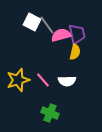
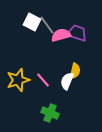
purple trapezoid: moved 1 px up; rotated 60 degrees counterclockwise
yellow semicircle: moved 19 px down
white semicircle: rotated 114 degrees clockwise
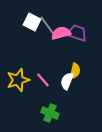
pink semicircle: moved 2 px up
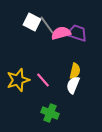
white semicircle: moved 6 px right, 4 px down
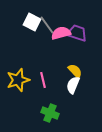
yellow semicircle: rotated 56 degrees counterclockwise
pink line: rotated 28 degrees clockwise
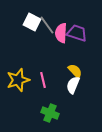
pink semicircle: rotated 72 degrees counterclockwise
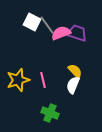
pink semicircle: rotated 66 degrees clockwise
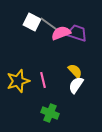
gray line: moved 2 px right, 1 px up; rotated 18 degrees counterclockwise
yellow star: moved 1 px down
white semicircle: moved 3 px right; rotated 12 degrees clockwise
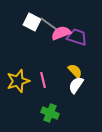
purple trapezoid: moved 4 px down
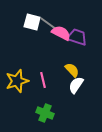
white square: rotated 12 degrees counterclockwise
pink semicircle: rotated 48 degrees clockwise
yellow semicircle: moved 3 px left, 1 px up
yellow star: moved 1 px left
green cross: moved 5 px left
